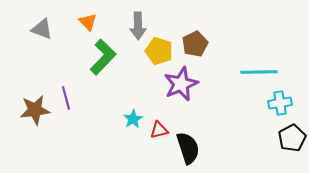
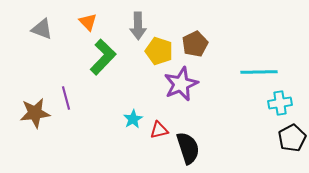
brown star: moved 3 px down
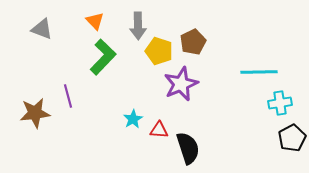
orange triangle: moved 7 px right, 1 px up
brown pentagon: moved 2 px left, 2 px up
purple line: moved 2 px right, 2 px up
red triangle: rotated 18 degrees clockwise
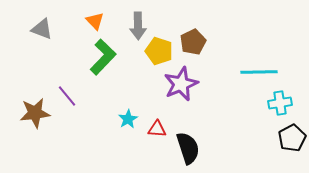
purple line: moved 1 px left; rotated 25 degrees counterclockwise
cyan star: moved 5 px left
red triangle: moved 2 px left, 1 px up
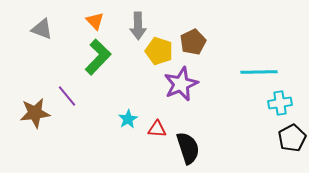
green L-shape: moved 5 px left
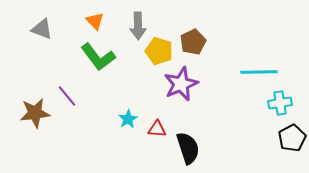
green L-shape: rotated 99 degrees clockwise
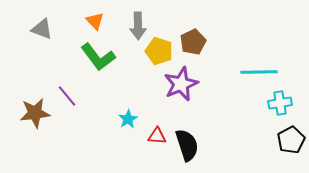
red triangle: moved 7 px down
black pentagon: moved 1 px left, 2 px down
black semicircle: moved 1 px left, 3 px up
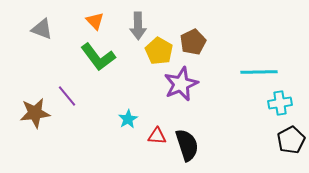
yellow pentagon: rotated 12 degrees clockwise
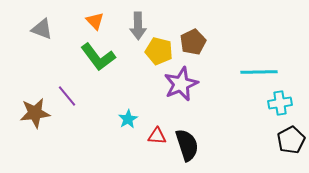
yellow pentagon: rotated 16 degrees counterclockwise
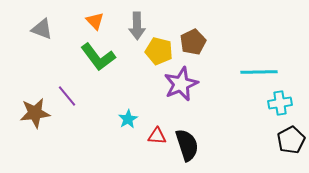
gray arrow: moved 1 px left
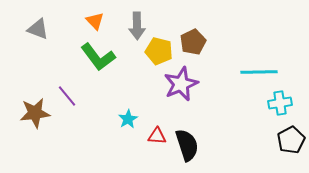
gray triangle: moved 4 px left
